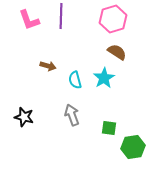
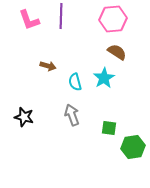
pink hexagon: rotated 12 degrees clockwise
cyan semicircle: moved 2 px down
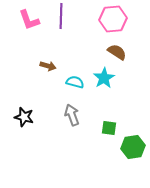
cyan semicircle: rotated 120 degrees clockwise
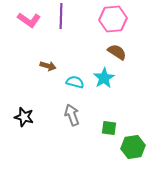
pink L-shape: rotated 35 degrees counterclockwise
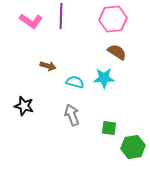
pink L-shape: moved 2 px right, 1 px down
cyan star: rotated 30 degrees clockwise
black star: moved 11 px up
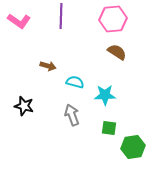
pink L-shape: moved 12 px left
cyan star: moved 1 px right, 17 px down
